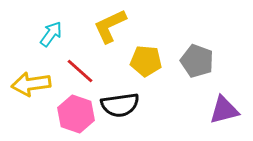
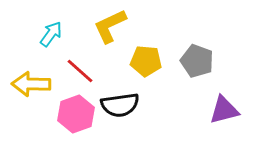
yellow arrow: rotated 9 degrees clockwise
pink hexagon: rotated 21 degrees clockwise
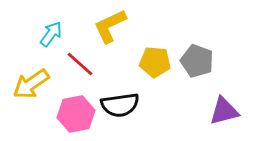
yellow pentagon: moved 9 px right, 1 px down
red line: moved 7 px up
yellow arrow: rotated 36 degrees counterclockwise
purple triangle: moved 1 px down
pink hexagon: rotated 9 degrees clockwise
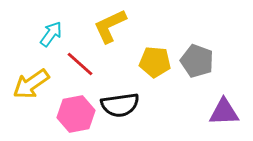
purple triangle: moved 1 px down; rotated 12 degrees clockwise
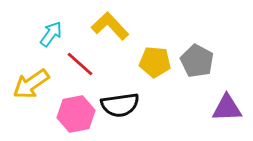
yellow L-shape: rotated 72 degrees clockwise
gray pentagon: rotated 8 degrees clockwise
purple triangle: moved 3 px right, 4 px up
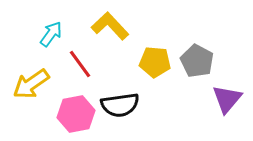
red line: rotated 12 degrees clockwise
purple triangle: moved 9 px up; rotated 48 degrees counterclockwise
